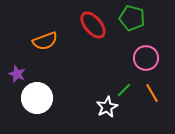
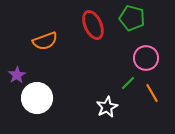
red ellipse: rotated 16 degrees clockwise
purple star: moved 1 px down; rotated 18 degrees clockwise
green line: moved 4 px right, 7 px up
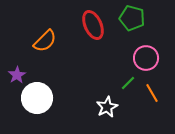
orange semicircle: rotated 25 degrees counterclockwise
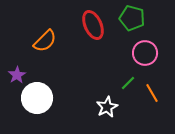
pink circle: moved 1 px left, 5 px up
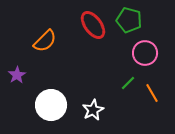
green pentagon: moved 3 px left, 2 px down
red ellipse: rotated 12 degrees counterclockwise
white circle: moved 14 px right, 7 px down
white star: moved 14 px left, 3 px down
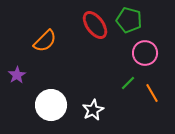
red ellipse: moved 2 px right
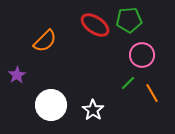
green pentagon: rotated 20 degrees counterclockwise
red ellipse: rotated 20 degrees counterclockwise
pink circle: moved 3 px left, 2 px down
white star: rotated 10 degrees counterclockwise
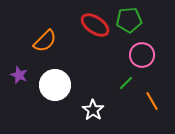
purple star: moved 2 px right; rotated 18 degrees counterclockwise
green line: moved 2 px left
orange line: moved 8 px down
white circle: moved 4 px right, 20 px up
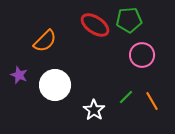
green line: moved 14 px down
white star: moved 1 px right
